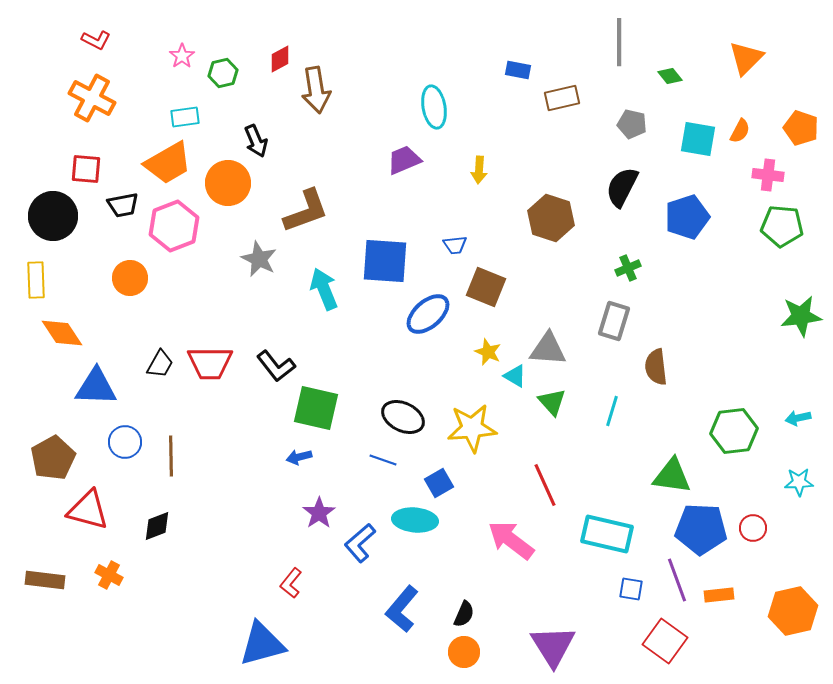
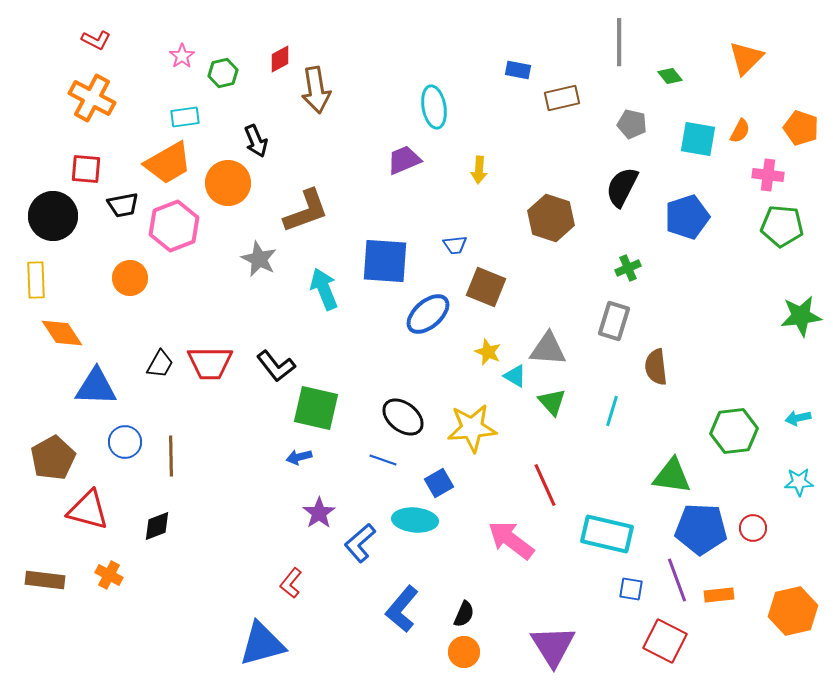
black ellipse at (403, 417): rotated 12 degrees clockwise
red square at (665, 641): rotated 9 degrees counterclockwise
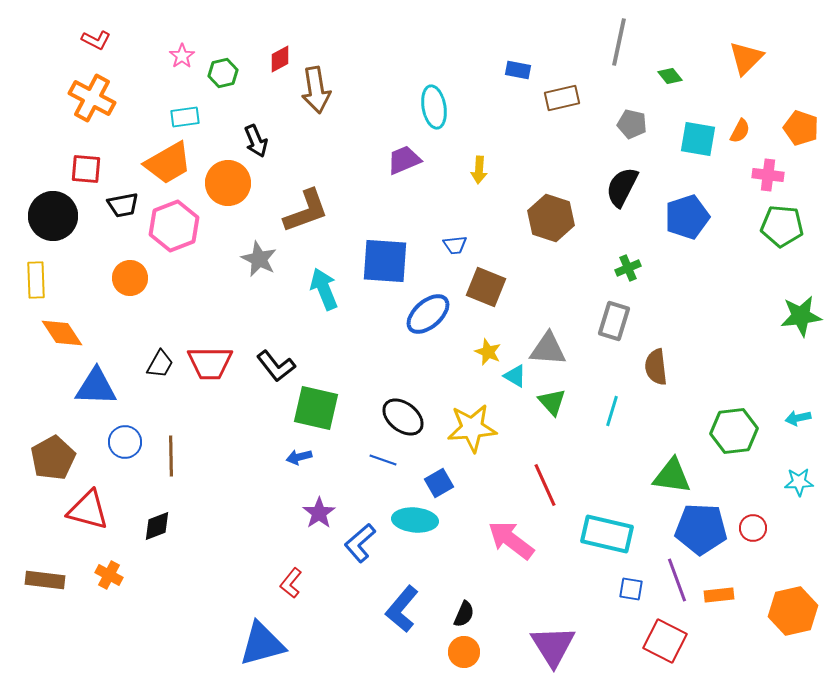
gray line at (619, 42): rotated 12 degrees clockwise
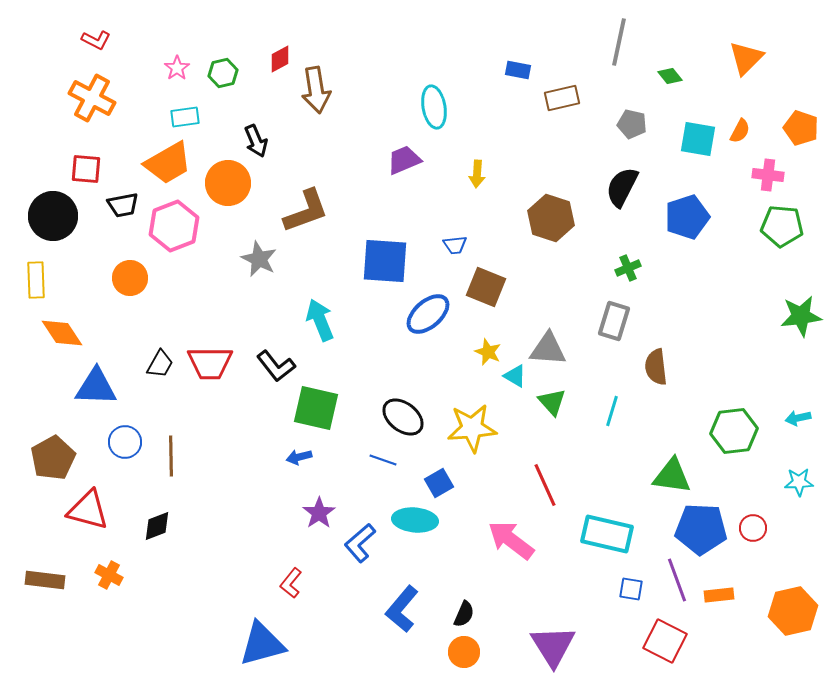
pink star at (182, 56): moved 5 px left, 12 px down
yellow arrow at (479, 170): moved 2 px left, 4 px down
cyan arrow at (324, 289): moved 4 px left, 31 px down
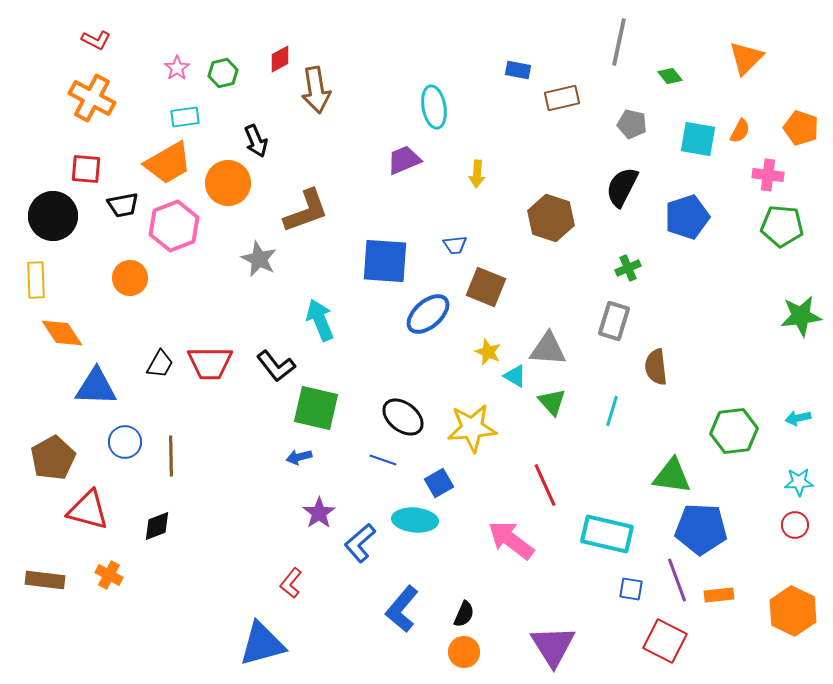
red circle at (753, 528): moved 42 px right, 3 px up
orange hexagon at (793, 611): rotated 21 degrees counterclockwise
